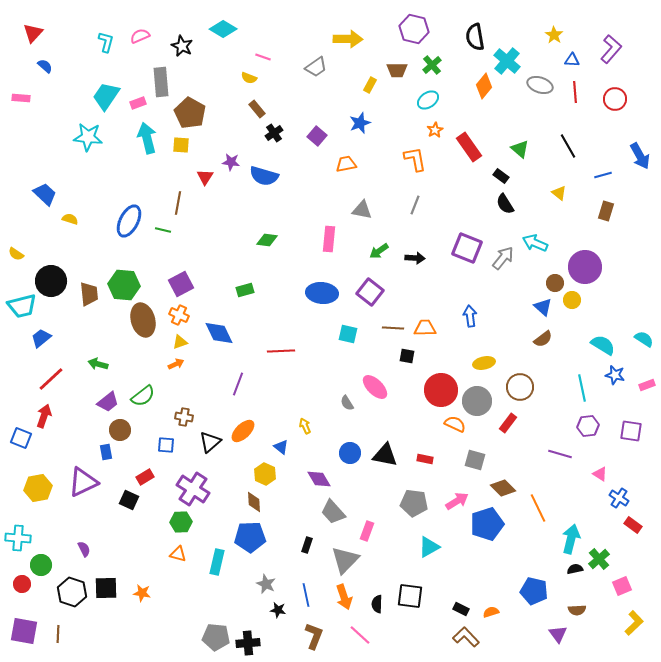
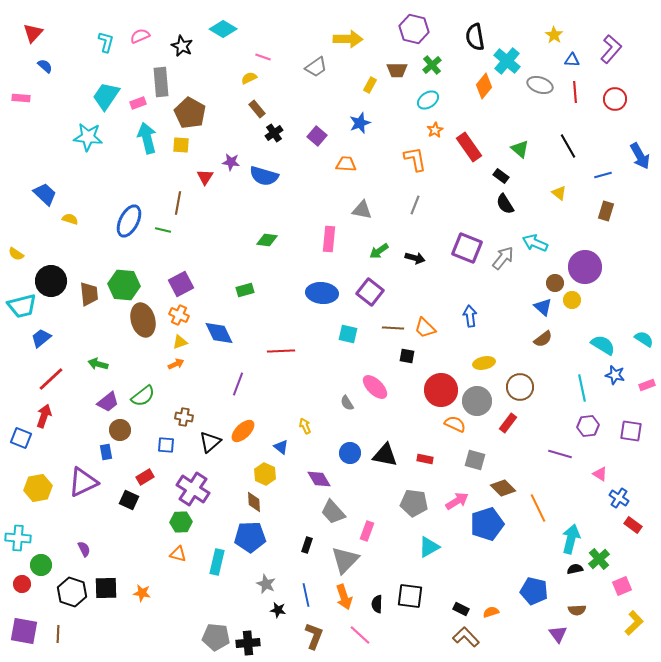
yellow semicircle at (249, 78): rotated 133 degrees clockwise
orange trapezoid at (346, 164): rotated 15 degrees clockwise
black arrow at (415, 258): rotated 12 degrees clockwise
orange trapezoid at (425, 328): rotated 135 degrees counterclockwise
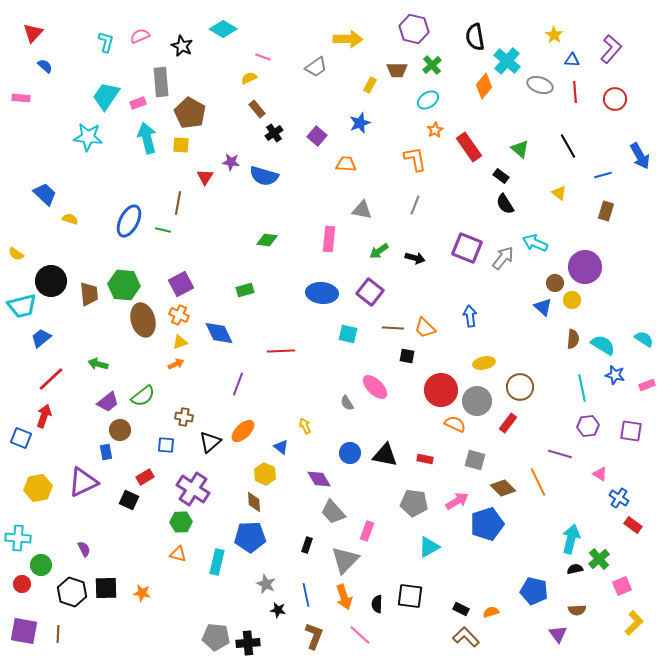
brown semicircle at (543, 339): moved 30 px right; rotated 48 degrees counterclockwise
orange line at (538, 508): moved 26 px up
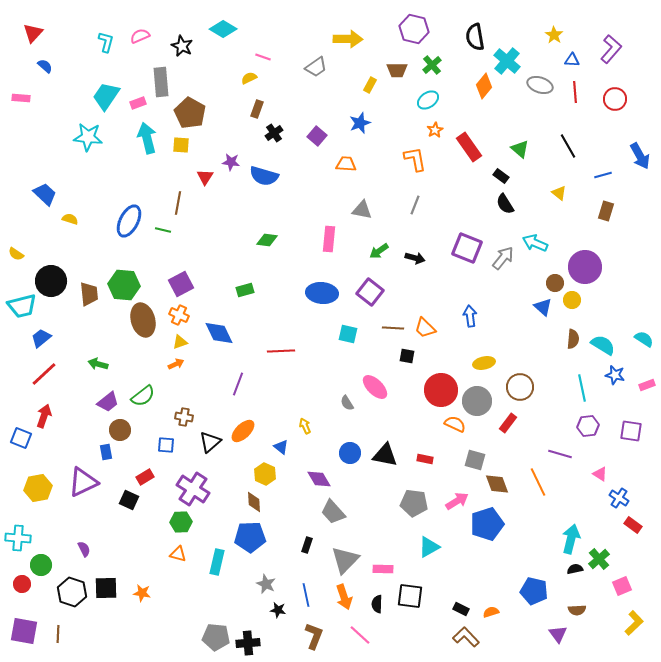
brown rectangle at (257, 109): rotated 60 degrees clockwise
red line at (51, 379): moved 7 px left, 5 px up
brown diamond at (503, 488): moved 6 px left, 4 px up; rotated 25 degrees clockwise
pink rectangle at (367, 531): moved 16 px right, 38 px down; rotated 72 degrees clockwise
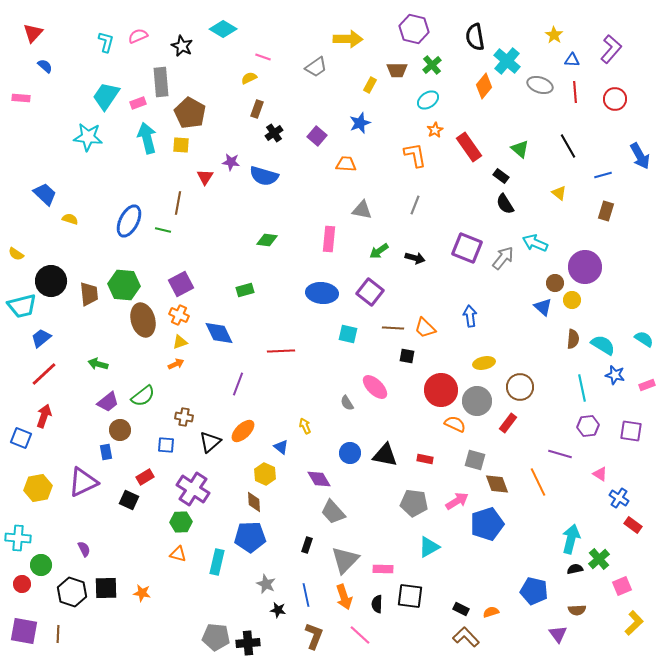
pink semicircle at (140, 36): moved 2 px left
orange L-shape at (415, 159): moved 4 px up
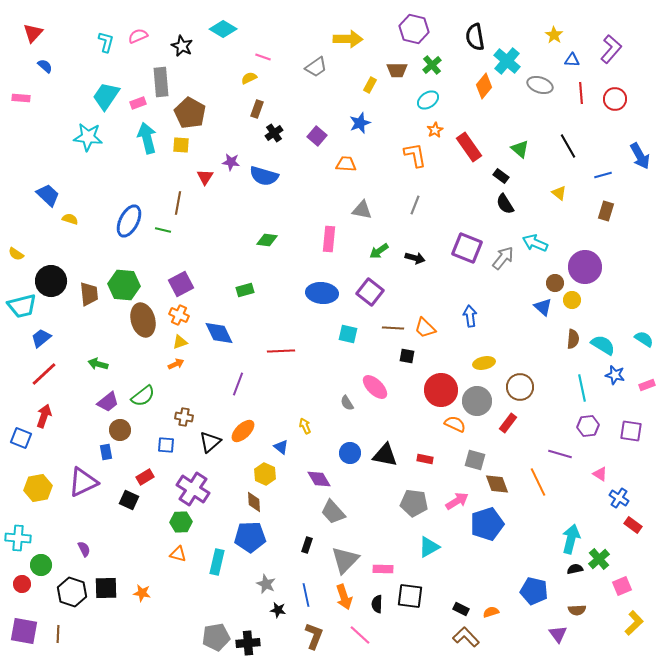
red line at (575, 92): moved 6 px right, 1 px down
blue trapezoid at (45, 194): moved 3 px right, 1 px down
gray pentagon at (216, 637): rotated 16 degrees counterclockwise
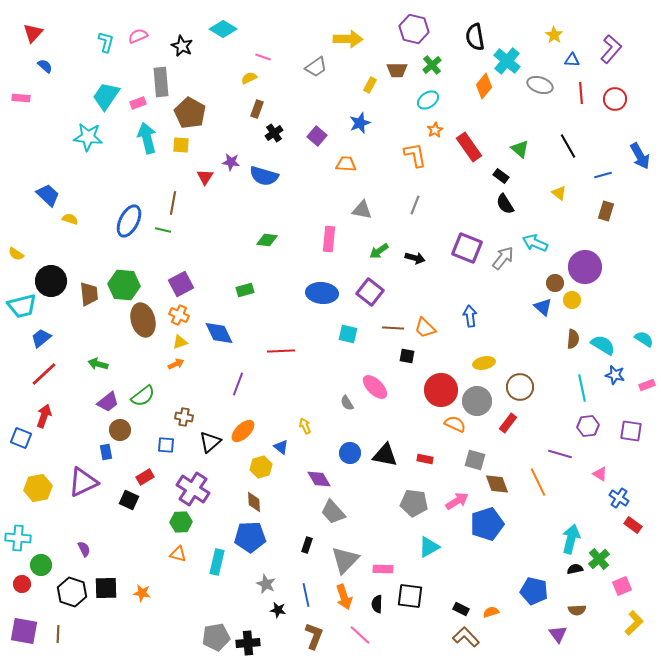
brown line at (178, 203): moved 5 px left
yellow hexagon at (265, 474): moved 4 px left, 7 px up; rotated 20 degrees clockwise
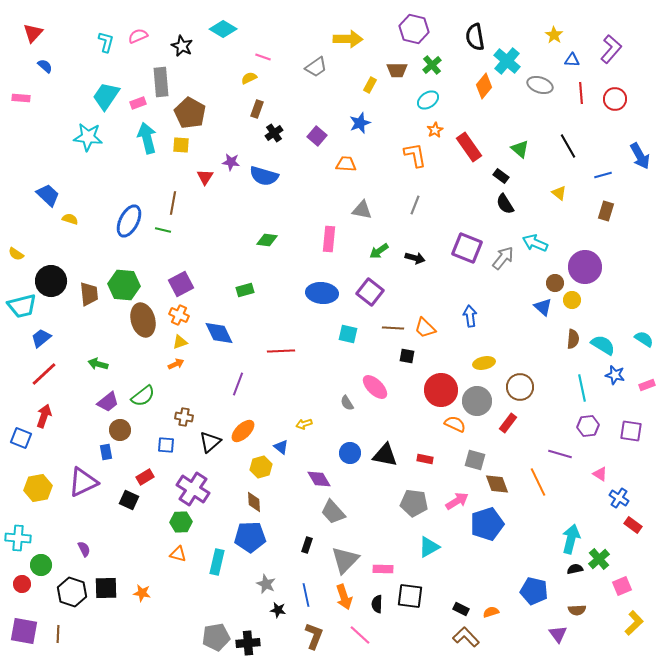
yellow arrow at (305, 426): moved 1 px left, 2 px up; rotated 84 degrees counterclockwise
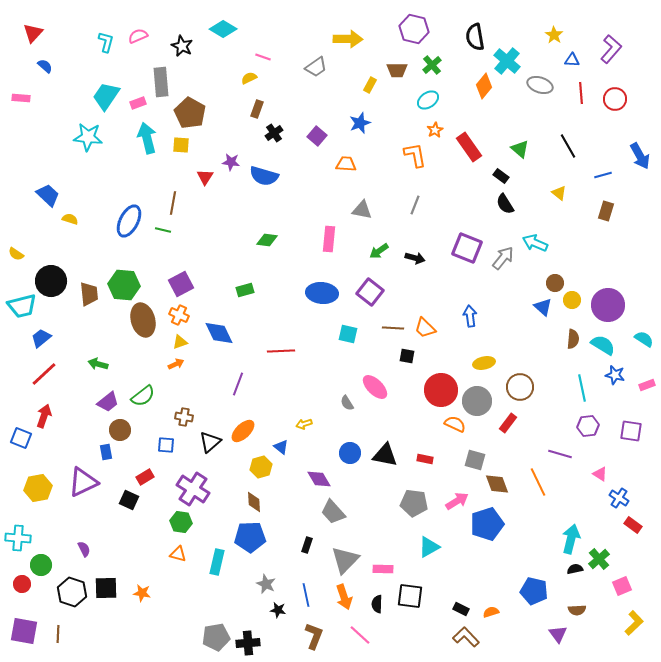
purple circle at (585, 267): moved 23 px right, 38 px down
green hexagon at (181, 522): rotated 10 degrees clockwise
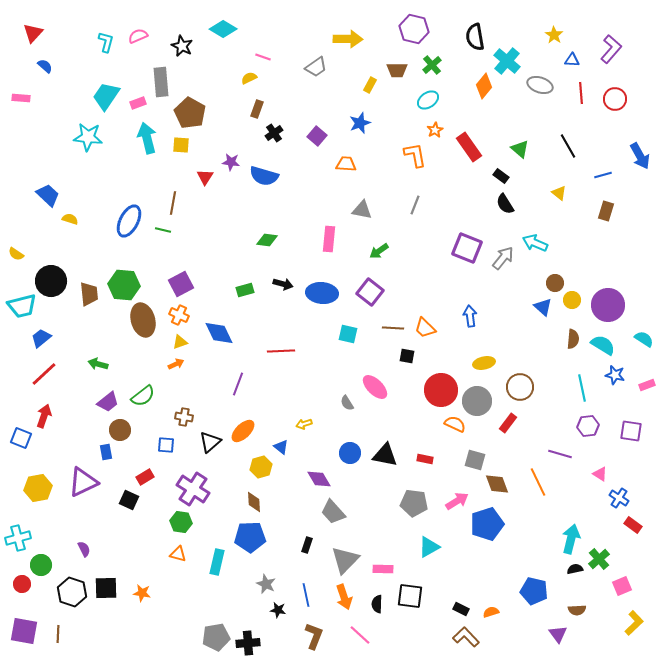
black arrow at (415, 258): moved 132 px left, 26 px down
cyan cross at (18, 538): rotated 20 degrees counterclockwise
